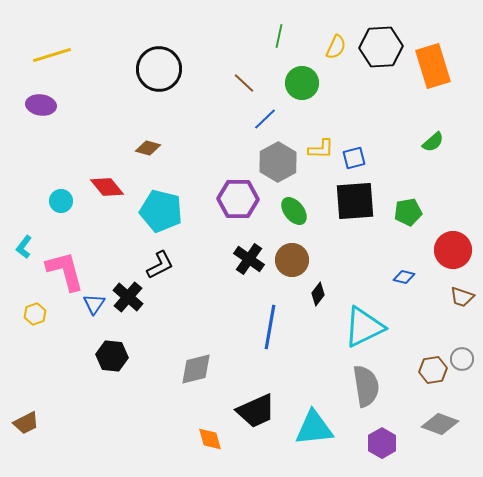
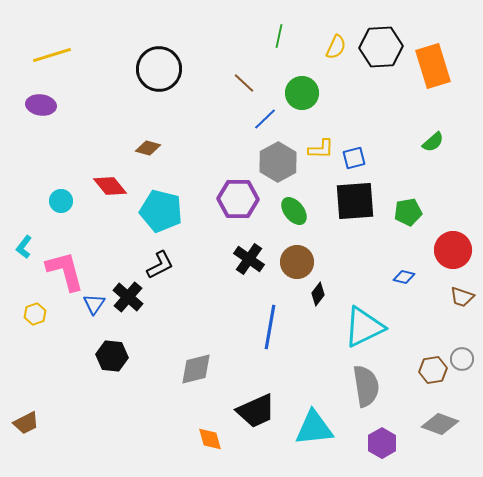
green circle at (302, 83): moved 10 px down
red diamond at (107, 187): moved 3 px right, 1 px up
brown circle at (292, 260): moved 5 px right, 2 px down
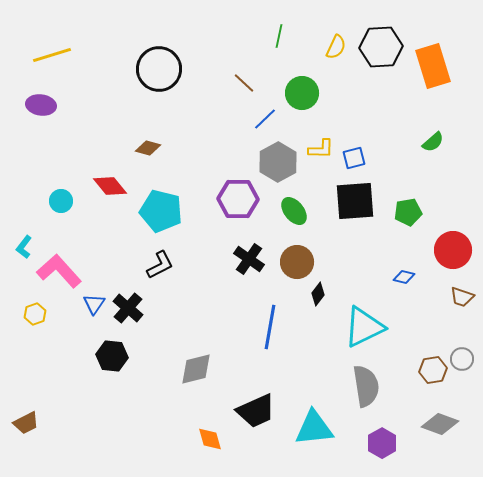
pink L-shape at (65, 271): moved 6 px left; rotated 27 degrees counterclockwise
black cross at (128, 297): moved 11 px down
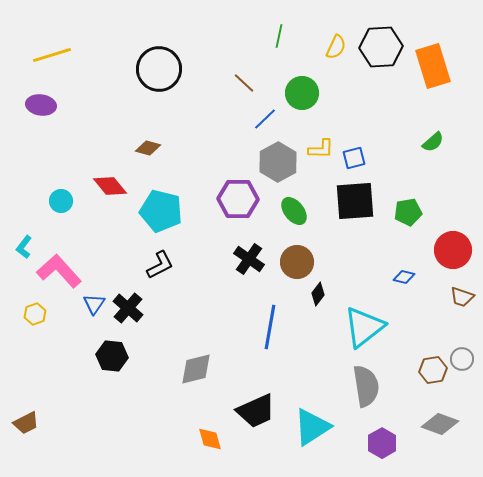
cyan triangle at (364, 327): rotated 12 degrees counterclockwise
cyan triangle at (314, 428): moved 2 px left, 1 px up; rotated 27 degrees counterclockwise
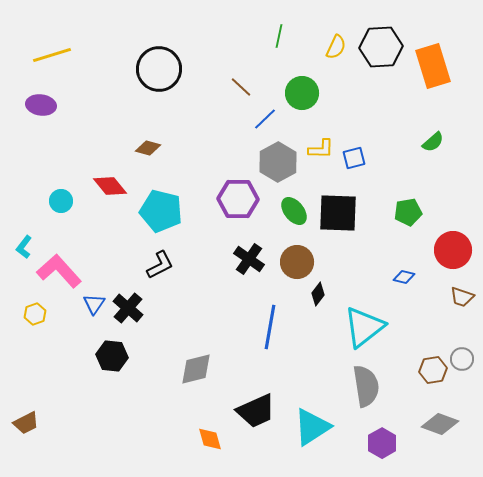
brown line at (244, 83): moved 3 px left, 4 px down
black square at (355, 201): moved 17 px left, 12 px down; rotated 6 degrees clockwise
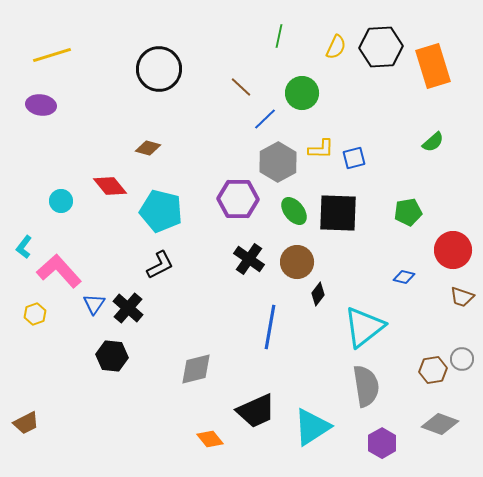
orange diamond at (210, 439): rotated 24 degrees counterclockwise
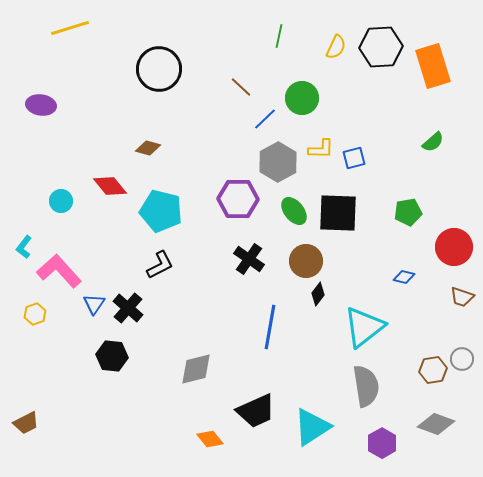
yellow line at (52, 55): moved 18 px right, 27 px up
green circle at (302, 93): moved 5 px down
red circle at (453, 250): moved 1 px right, 3 px up
brown circle at (297, 262): moved 9 px right, 1 px up
gray diamond at (440, 424): moved 4 px left
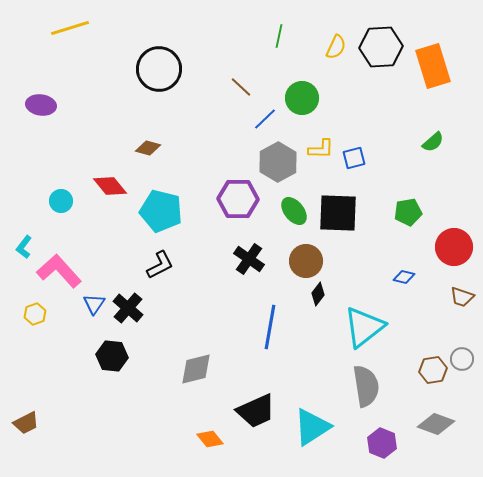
purple hexagon at (382, 443): rotated 8 degrees counterclockwise
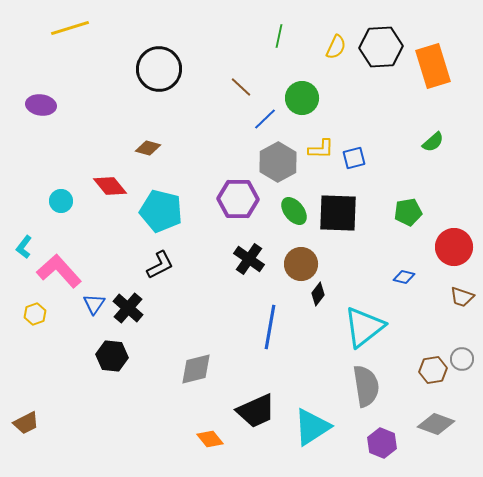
brown circle at (306, 261): moved 5 px left, 3 px down
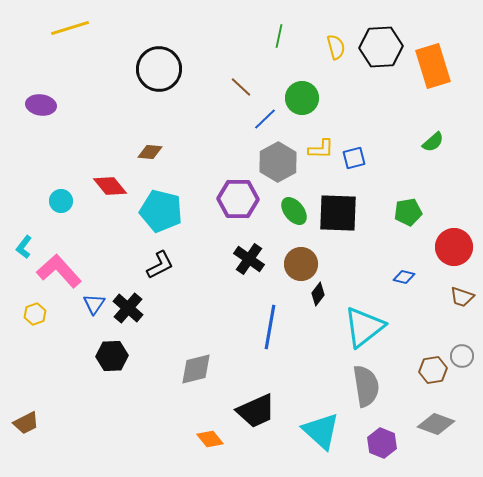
yellow semicircle at (336, 47): rotated 40 degrees counterclockwise
brown diamond at (148, 148): moved 2 px right, 4 px down; rotated 10 degrees counterclockwise
black hexagon at (112, 356): rotated 8 degrees counterclockwise
gray circle at (462, 359): moved 3 px up
cyan triangle at (312, 427): moved 9 px right, 4 px down; rotated 45 degrees counterclockwise
